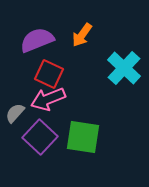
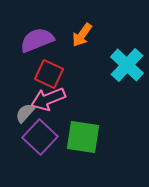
cyan cross: moved 3 px right, 3 px up
gray semicircle: moved 10 px right
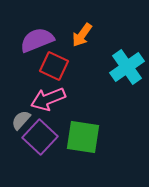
cyan cross: moved 2 px down; rotated 12 degrees clockwise
red square: moved 5 px right, 8 px up
gray semicircle: moved 4 px left, 7 px down
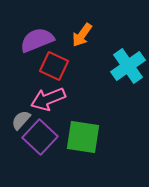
cyan cross: moved 1 px right, 1 px up
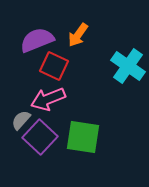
orange arrow: moved 4 px left
cyan cross: rotated 20 degrees counterclockwise
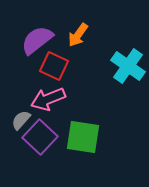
purple semicircle: rotated 16 degrees counterclockwise
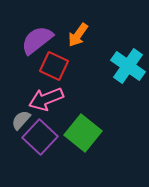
pink arrow: moved 2 px left
green square: moved 4 px up; rotated 30 degrees clockwise
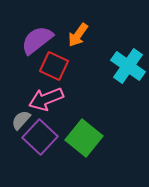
green square: moved 1 px right, 5 px down
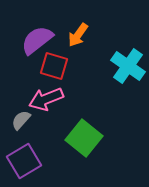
red square: rotated 8 degrees counterclockwise
purple square: moved 16 px left, 24 px down; rotated 16 degrees clockwise
